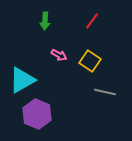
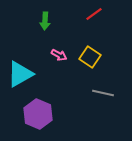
red line: moved 2 px right, 7 px up; rotated 18 degrees clockwise
yellow square: moved 4 px up
cyan triangle: moved 2 px left, 6 px up
gray line: moved 2 px left, 1 px down
purple hexagon: moved 1 px right
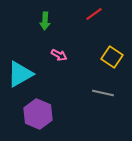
yellow square: moved 22 px right
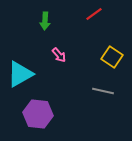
pink arrow: rotated 21 degrees clockwise
gray line: moved 2 px up
purple hexagon: rotated 16 degrees counterclockwise
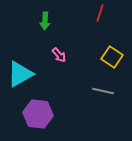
red line: moved 6 px right, 1 px up; rotated 36 degrees counterclockwise
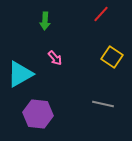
red line: moved 1 px right, 1 px down; rotated 24 degrees clockwise
pink arrow: moved 4 px left, 3 px down
gray line: moved 13 px down
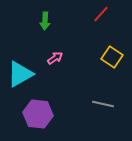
pink arrow: rotated 84 degrees counterclockwise
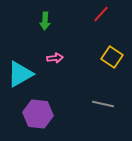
pink arrow: rotated 28 degrees clockwise
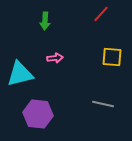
yellow square: rotated 30 degrees counterclockwise
cyan triangle: rotated 16 degrees clockwise
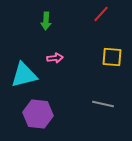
green arrow: moved 1 px right
cyan triangle: moved 4 px right, 1 px down
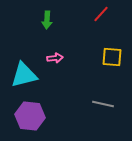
green arrow: moved 1 px right, 1 px up
purple hexagon: moved 8 px left, 2 px down
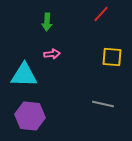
green arrow: moved 2 px down
pink arrow: moved 3 px left, 4 px up
cyan triangle: rotated 16 degrees clockwise
